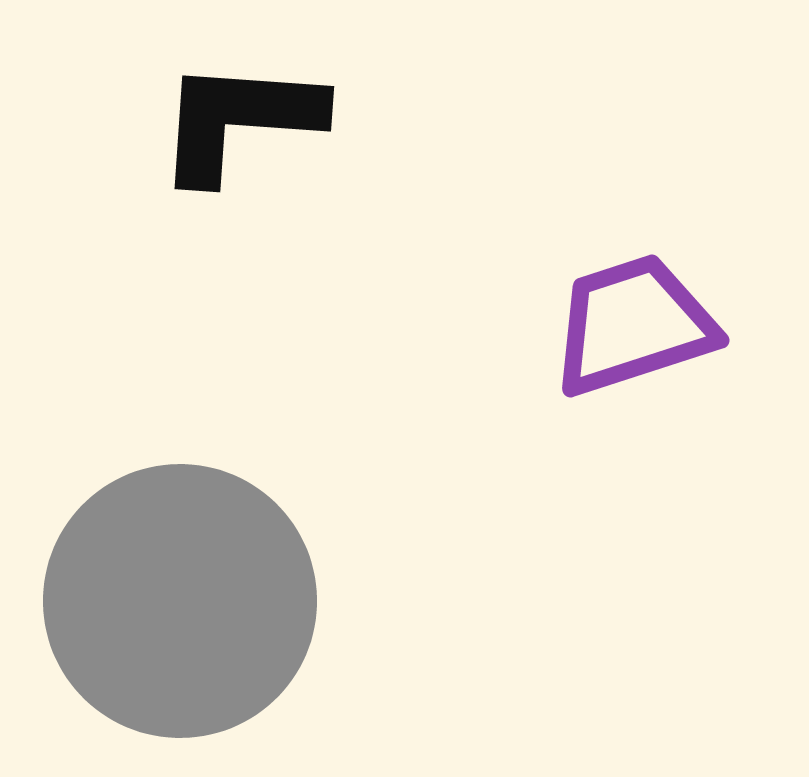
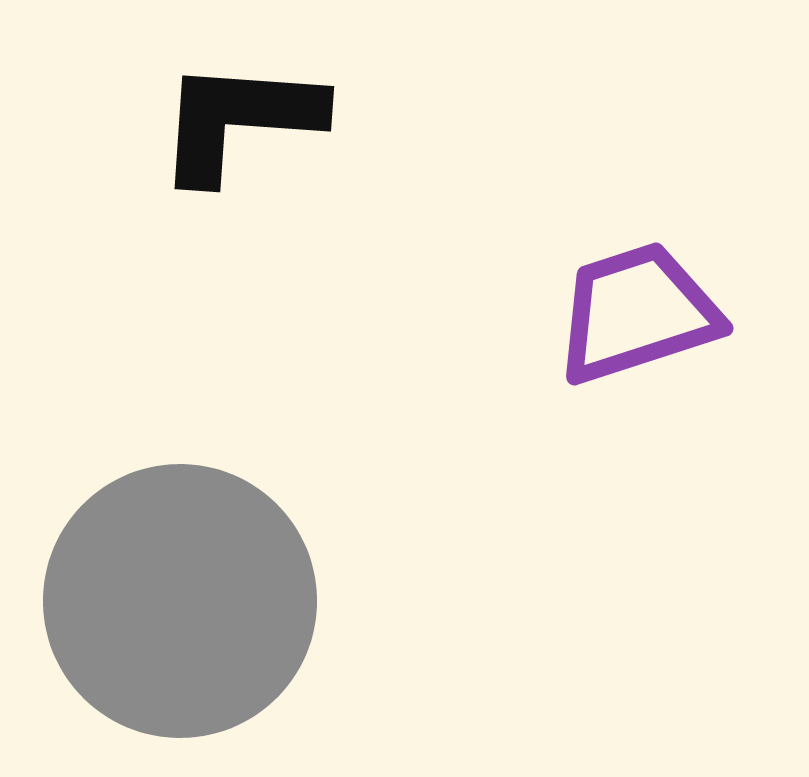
purple trapezoid: moved 4 px right, 12 px up
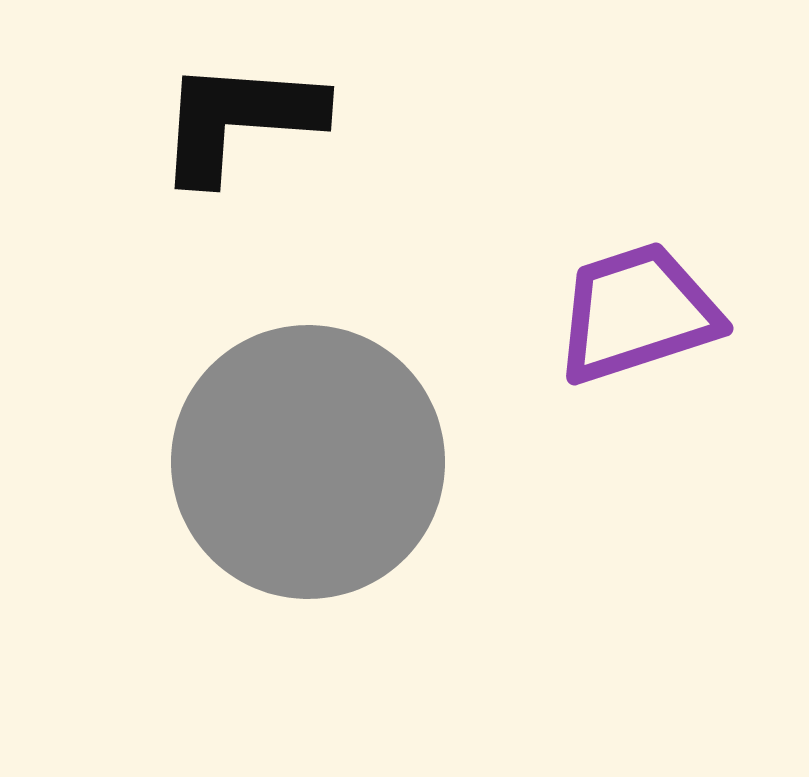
gray circle: moved 128 px right, 139 px up
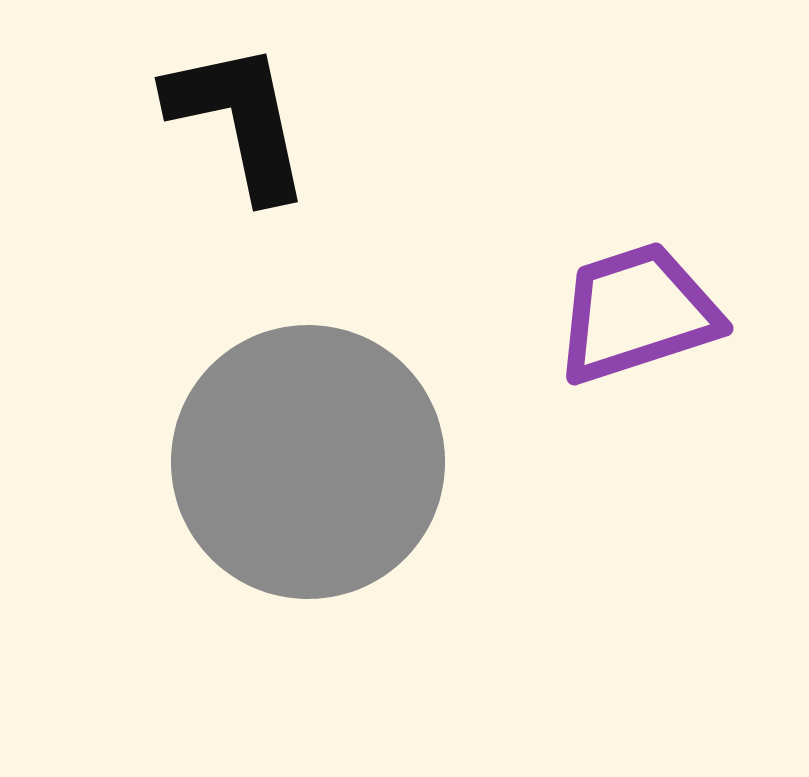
black L-shape: rotated 74 degrees clockwise
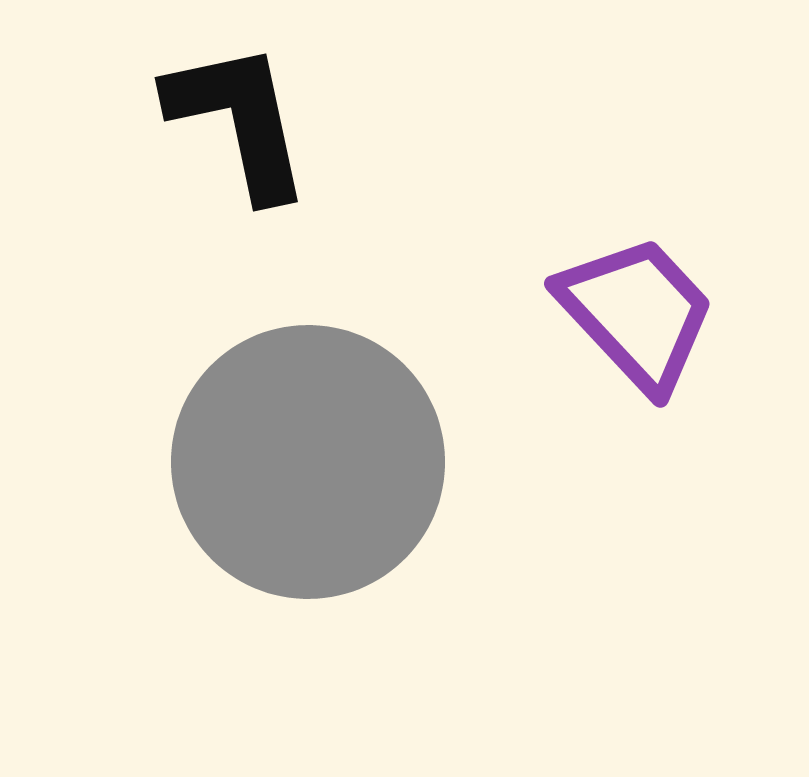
purple trapezoid: rotated 65 degrees clockwise
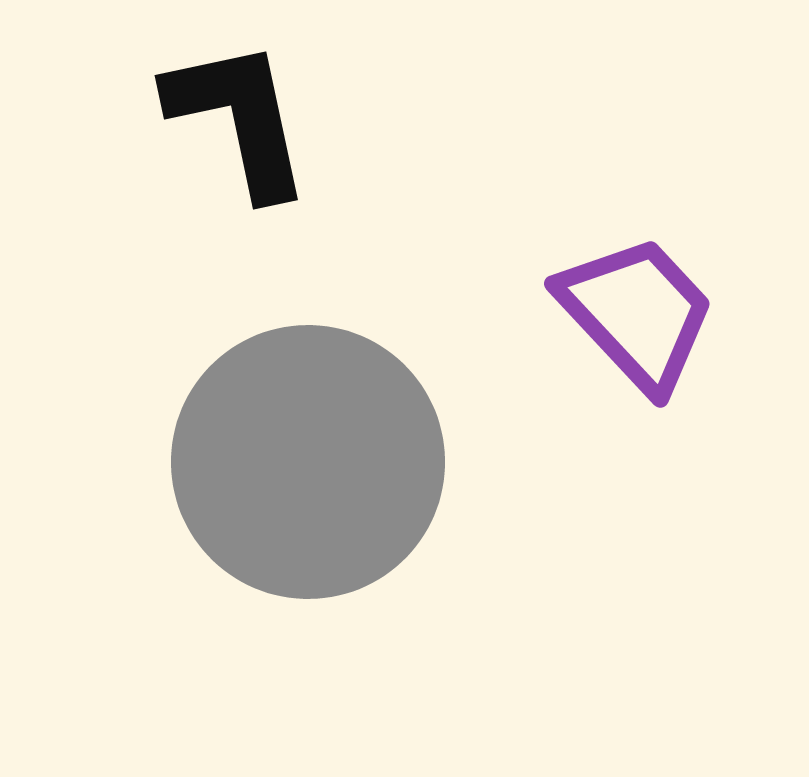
black L-shape: moved 2 px up
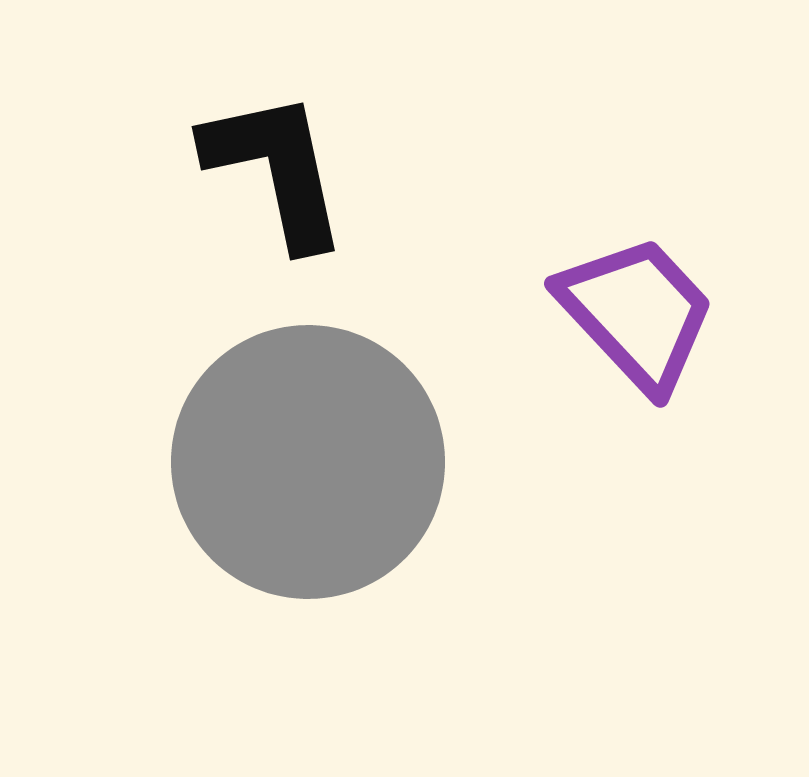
black L-shape: moved 37 px right, 51 px down
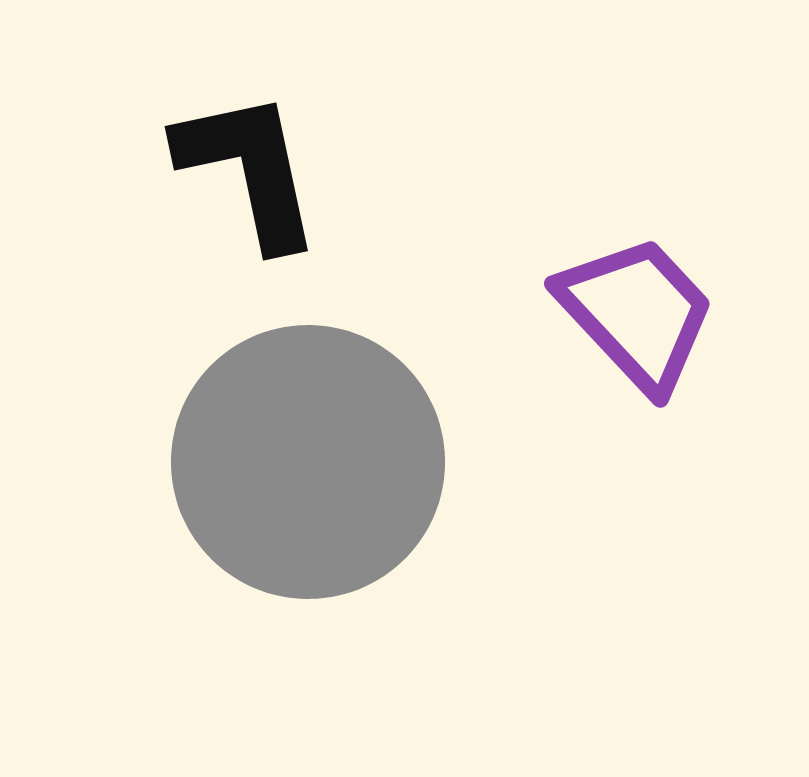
black L-shape: moved 27 px left
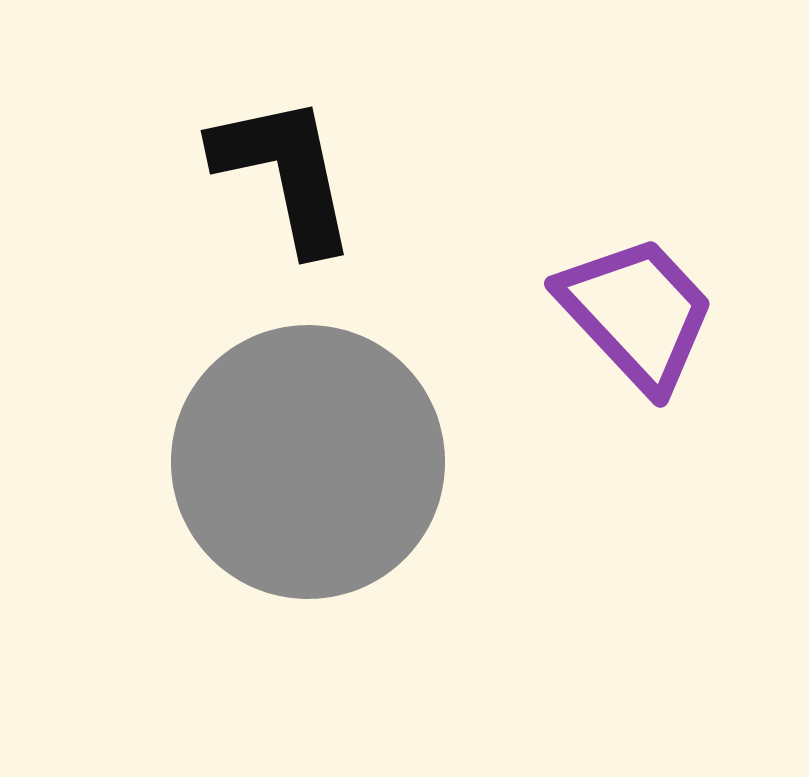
black L-shape: moved 36 px right, 4 px down
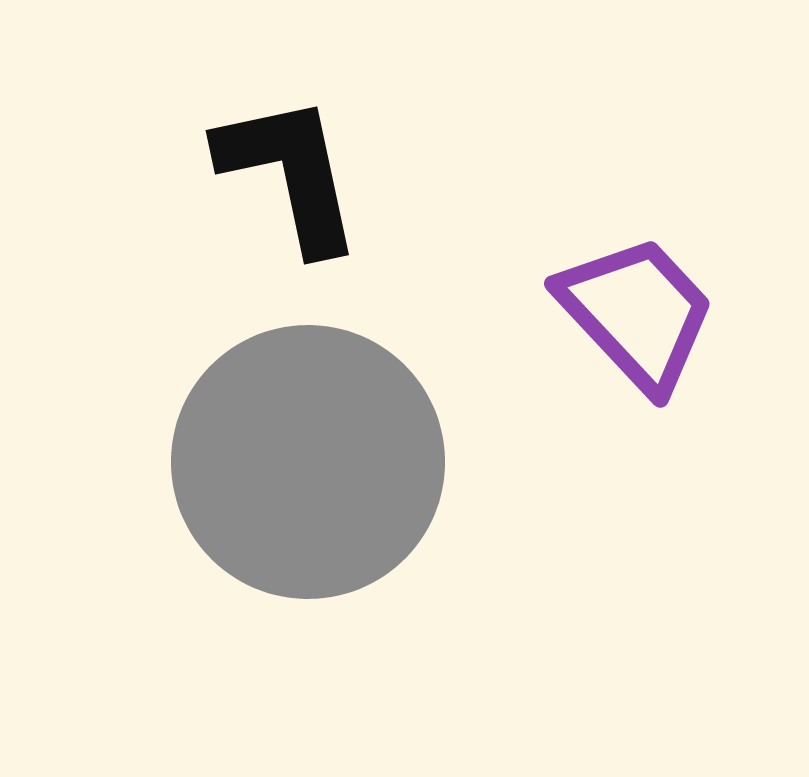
black L-shape: moved 5 px right
